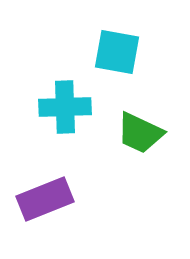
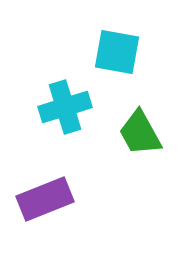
cyan cross: rotated 15 degrees counterclockwise
green trapezoid: rotated 36 degrees clockwise
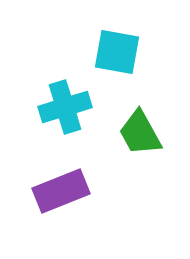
purple rectangle: moved 16 px right, 8 px up
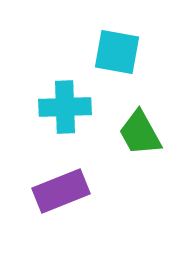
cyan cross: rotated 15 degrees clockwise
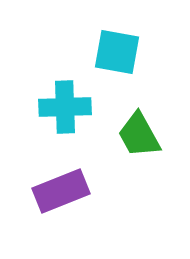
green trapezoid: moved 1 px left, 2 px down
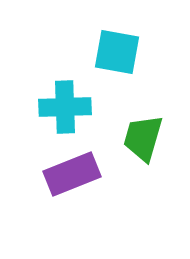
green trapezoid: moved 4 px right, 3 px down; rotated 45 degrees clockwise
purple rectangle: moved 11 px right, 17 px up
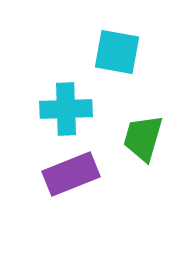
cyan cross: moved 1 px right, 2 px down
purple rectangle: moved 1 px left
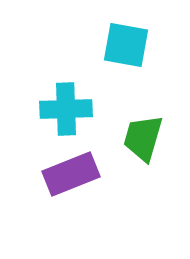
cyan square: moved 9 px right, 7 px up
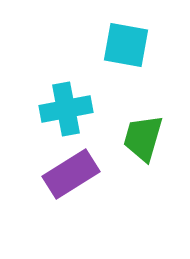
cyan cross: rotated 9 degrees counterclockwise
purple rectangle: rotated 10 degrees counterclockwise
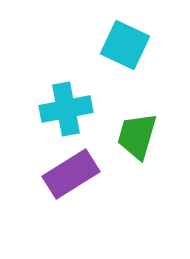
cyan square: moved 1 px left; rotated 15 degrees clockwise
green trapezoid: moved 6 px left, 2 px up
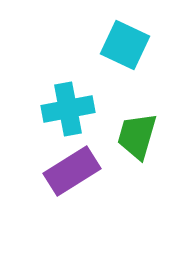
cyan cross: moved 2 px right
purple rectangle: moved 1 px right, 3 px up
